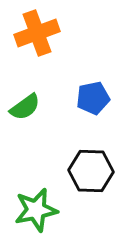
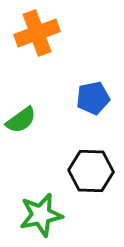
green semicircle: moved 4 px left, 13 px down
green star: moved 5 px right, 5 px down
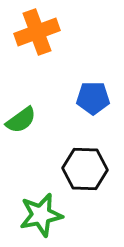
orange cross: moved 1 px up
blue pentagon: rotated 12 degrees clockwise
black hexagon: moved 6 px left, 2 px up
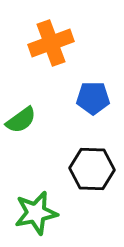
orange cross: moved 14 px right, 11 px down
black hexagon: moved 7 px right
green star: moved 5 px left, 2 px up
